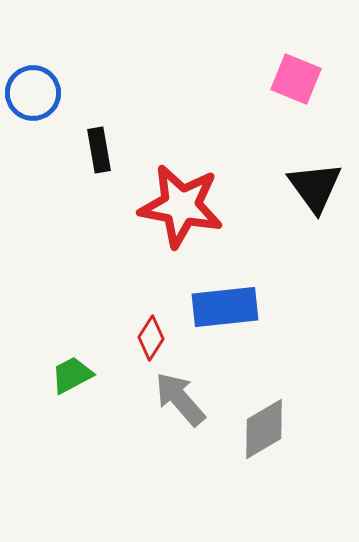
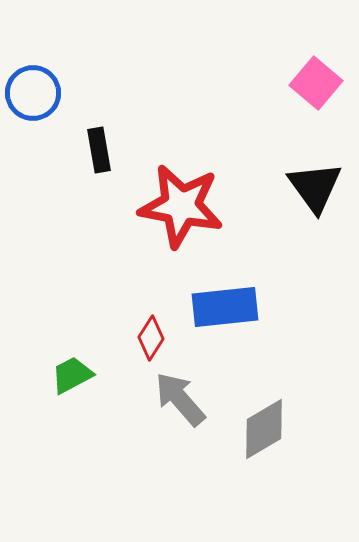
pink square: moved 20 px right, 4 px down; rotated 18 degrees clockwise
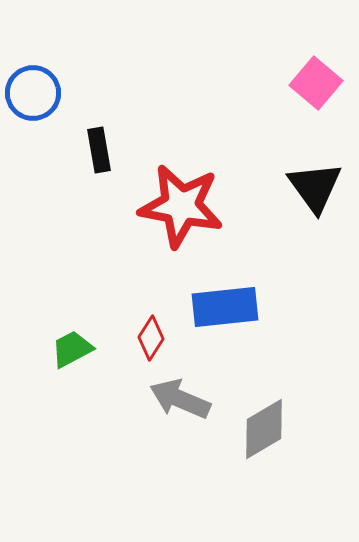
green trapezoid: moved 26 px up
gray arrow: rotated 26 degrees counterclockwise
